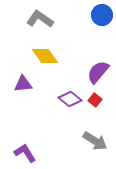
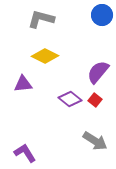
gray L-shape: moved 1 px right; rotated 20 degrees counterclockwise
yellow diamond: rotated 28 degrees counterclockwise
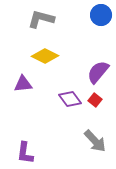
blue circle: moved 1 px left
purple diamond: rotated 15 degrees clockwise
gray arrow: rotated 15 degrees clockwise
purple L-shape: rotated 140 degrees counterclockwise
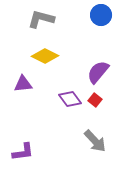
purple L-shape: moved 2 px left, 1 px up; rotated 105 degrees counterclockwise
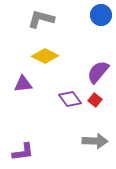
gray arrow: rotated 45 degrees counterclockwise
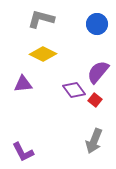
blue circle: moved 4 px left, 9 px down
yellow diamond: moved 2 px left, 2 px up
purple diamond: moved 4 px right, 9 px up
gray arrow: moved 1 px left; rotated 110 degrees clockwise
purple L-shape: rotated 70 degrees clockwise
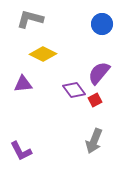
gray L-shape: moved 11 px left
blue circle: moved 5 px right
purple semicircle: moved 1 px right, 1 px down
red square: rotated 24 degrees clockwise
purple L-shape: moved 2 px left, 1 px up
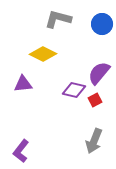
gray L-shape: moved 28 px right
purple diamond: rotated 40 degrees counterclockwise
purple L-shape: rotated 65 degrees clockwise
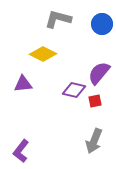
red square: moved 1 px down; rotated 16 degrees clockwise
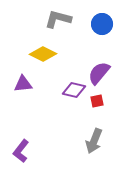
red square: moved 2 px right
